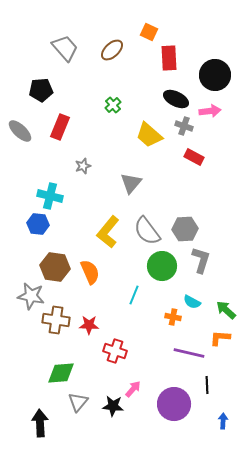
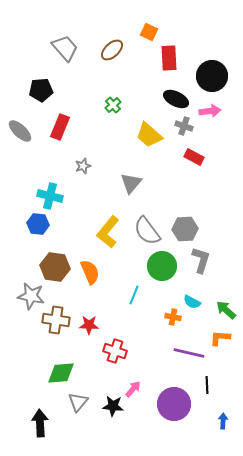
black circle at (215, 75): moved 3 px left, 1 px down
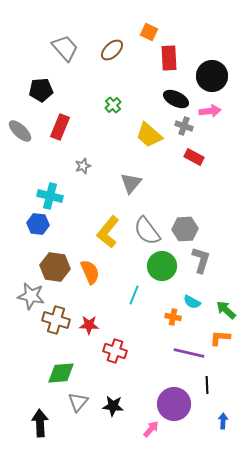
brown cross at (56, 320): rotated 8 degrees clockwise
pink arrow at (133, 389): moved 18 px right, 40 px down
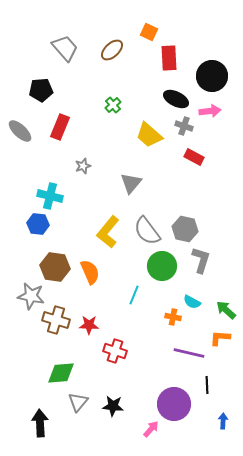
gray hexagon at (185, 229): rotated 15 degrees clockwise
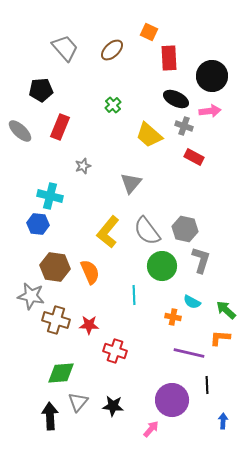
cyan line at (134, 295): rotated 24 degrees counterclockwise
purple circle at (174, 404): moved 2 px left, 4 px up
black arrow at (40, 423): moved 10 px right, 7 px up
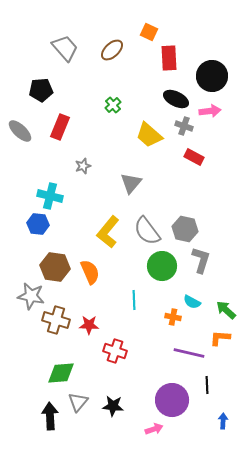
cyan line at (134, 295): moved 5 px down
pink arrow at (151, 429): moved 3 px right; rotated 30 degrees clockwise
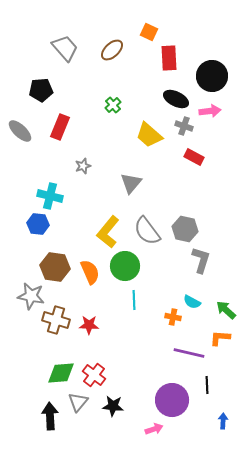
green circle at (162, 266): moved 37 px left
red cross at (115, 351): moved 21 px left, 24 px down; rotated 20 degrees clockwise
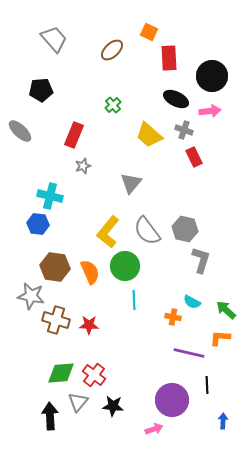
gray trapezoid at (65, 48): moved 11 px left, 9 px up
gray cross at (184, 126): moved 4 px down
red rectangle at (60, 127): moved 14 px right, 8 px down
red rectangle at (194, 157): rotated 36 degrees clockwise
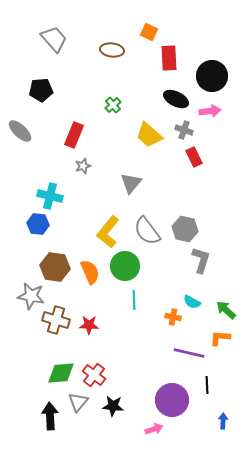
brown ellipse at (112, 50): rotated 50 degrees clockwise
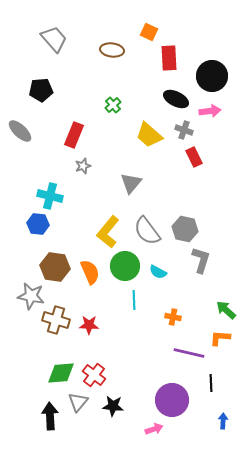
cyan semicircle at (192, 302): moved 34 px left, 30 px up
black line at (207, 385): moved 4 px right, 2 px up
